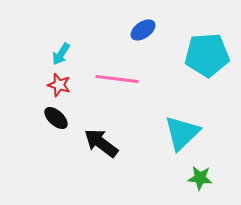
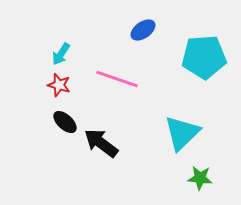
cyan pentagon: moved 3 px left, 2 px down
pink line: rotated 12 degrees clockwise
black ellipse: moved 9 px right, 4 px down
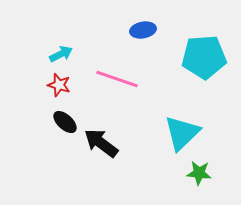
blue ellipse: rotated 25 degrees clockwise
cyan arrow: rotated 150 degrees counterclockwise
green star: moved 1 px left, 5 px up
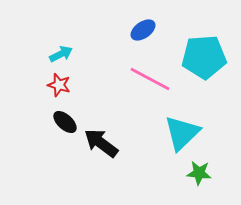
blue ellipse: rotated 25 degrees counterclockwise
pink line: moved 33 px right; rotated 9 degrees clockwise
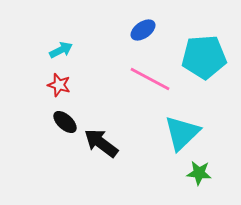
cyan arrow: moved 4 px up
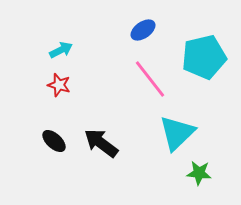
cyan pentagon: rotated 9 degrees counterclockwise
pink line: rotated 24 degrees clockwise
black ellipse: moved 11 px left, 19 px down
cyan triangle: moved 5 px left
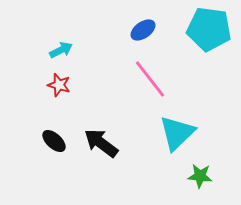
cyan pentagon: moved 5 px right, 28 px up; rotated 21 degrees clockwise
green star: moved 1 px right, 3 px down
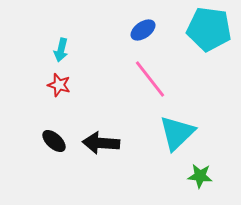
cyan arrow: rotated 130 degrees clockwise
black arrow: rotated 33 degrees counterclockwise
